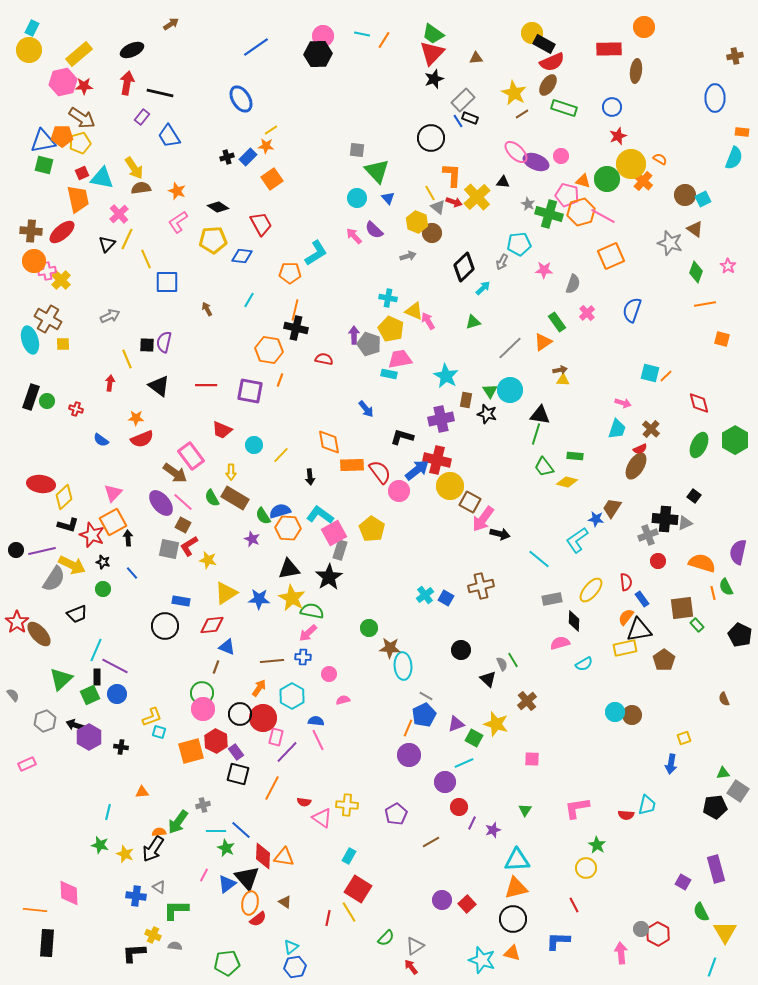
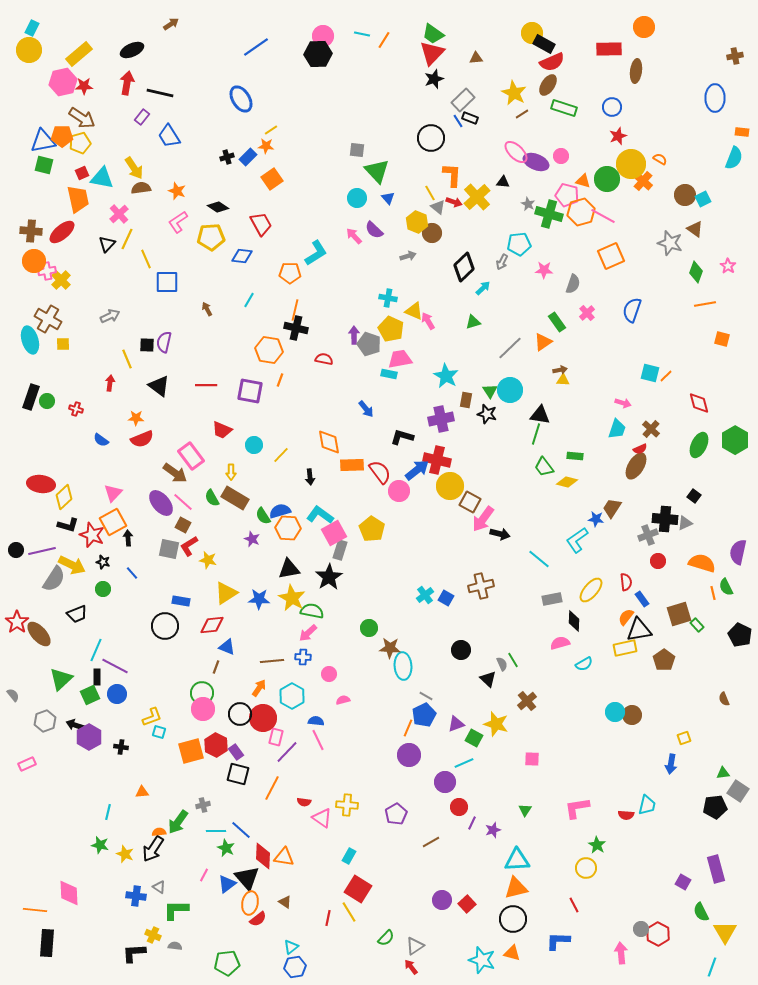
yellow pentagon at (213, 240): moved 2 px left, 3 px up
brown square at (682, 608): moved 3 px left, 6 px down; rotated 10 degrees counterclockwise
red hexagon at (216, 741): moved 4 px down
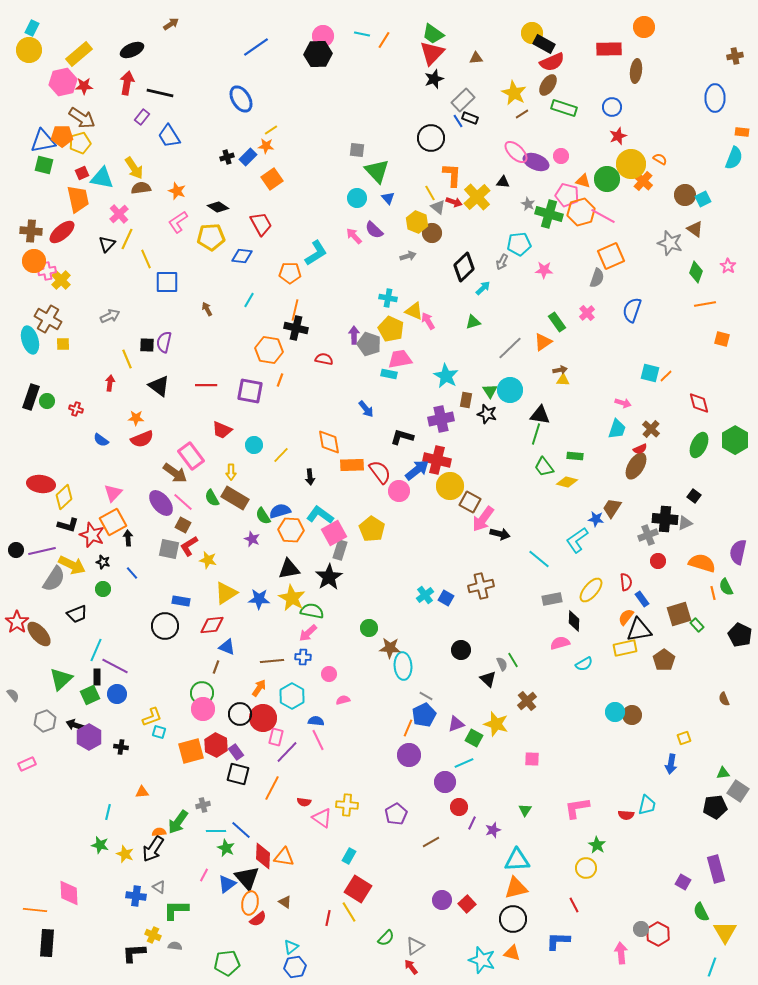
gray semicircle at (573, 284): moved 24 px right, 6 px up
orange hexagon at (288, 528): moved 3 px right, 2 px down
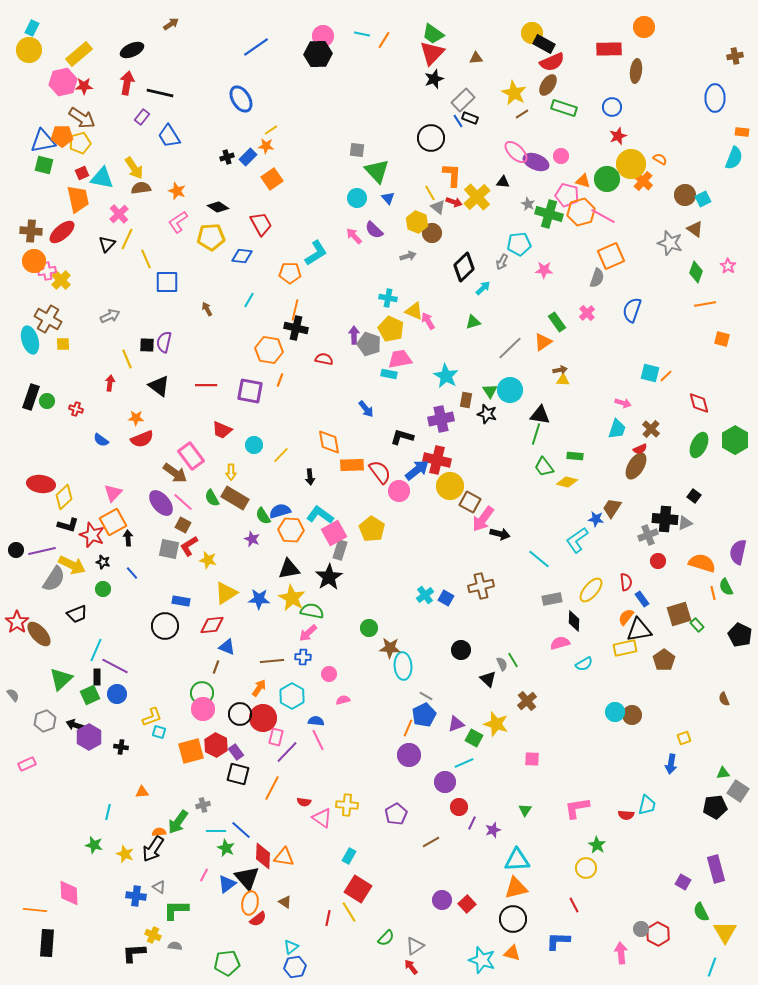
green star at (100, 845): moved 6 px left
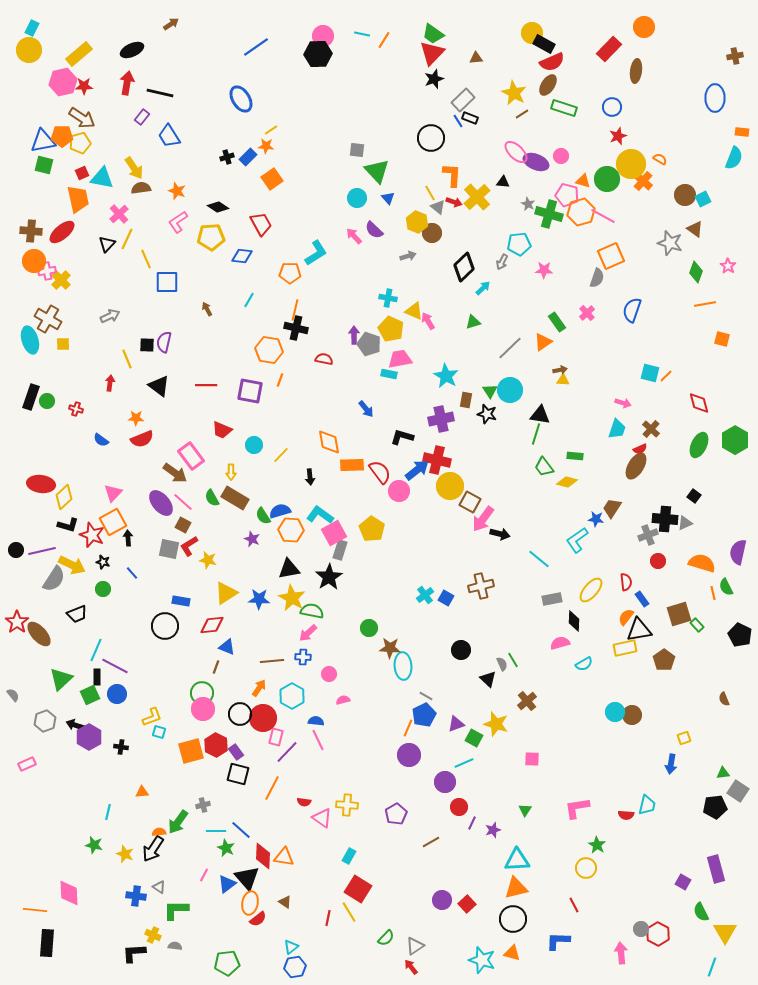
red rectangle at (609, 49): rotated 45 degrees counterclockwise
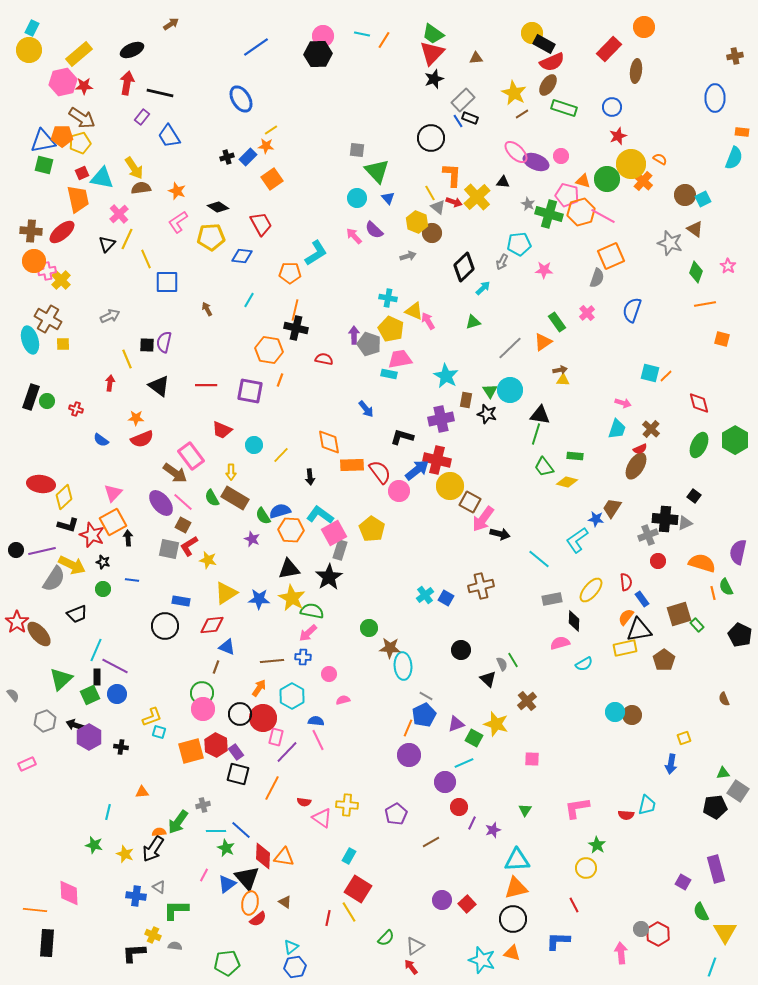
blue line at (132, 573): moved 7 px down; rotated 40 degrees counterclockwise
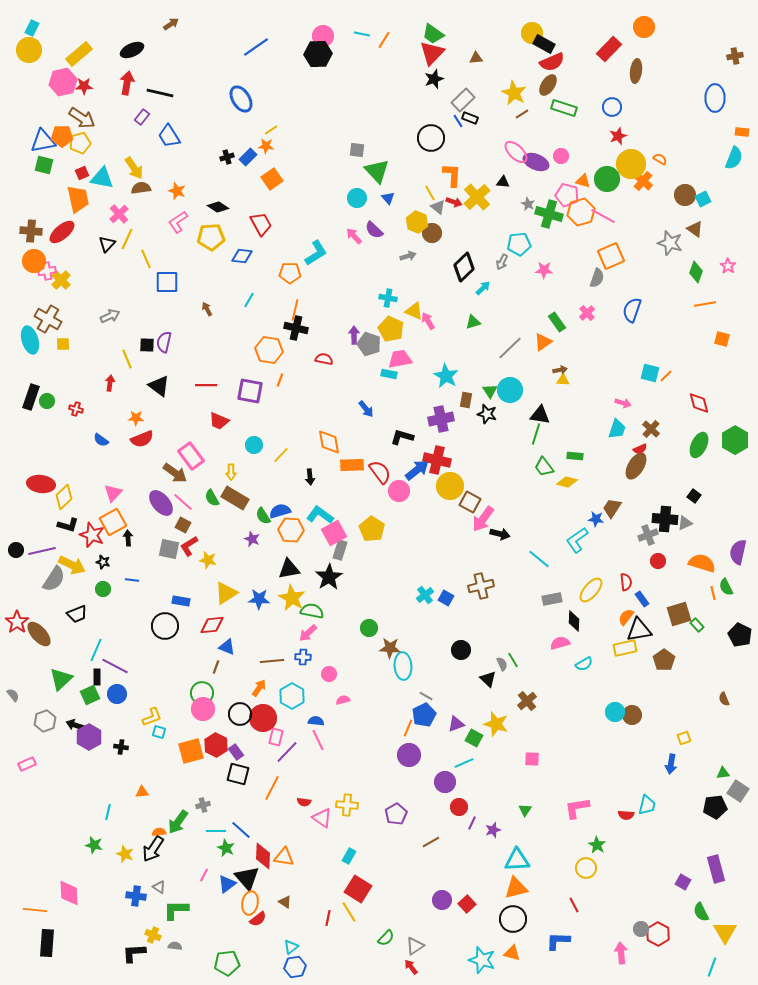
red trapezoid at (222, 430): moved 3 px left, 9 px up
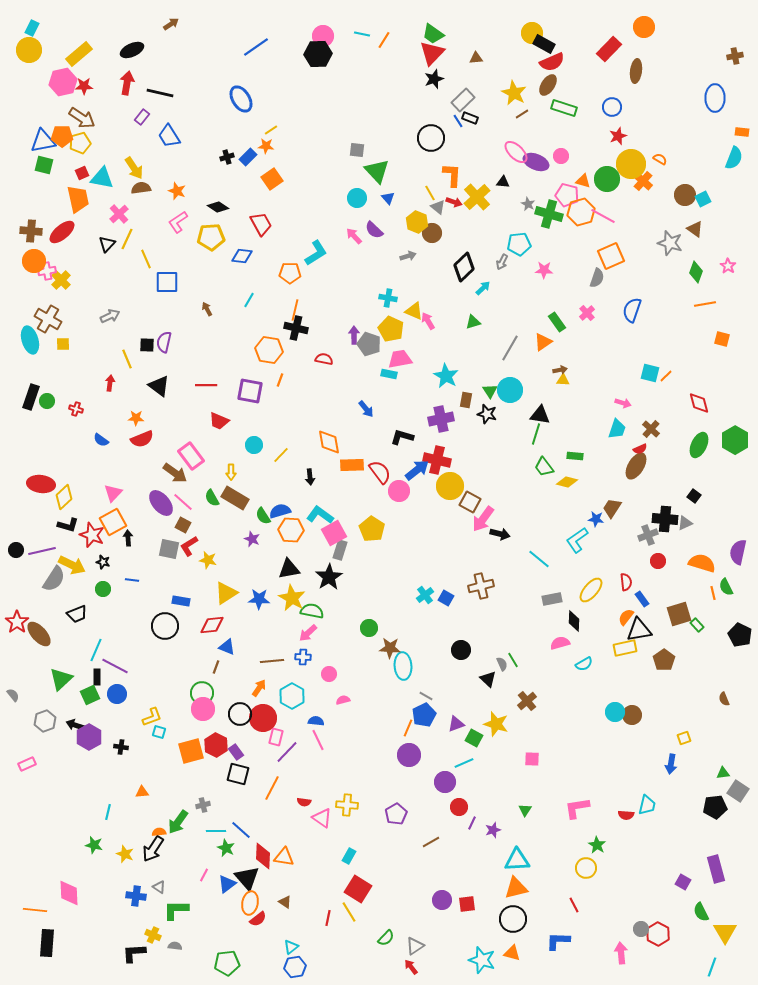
gray line at (510, 348): rotated 16 degrees counterclockwise
red square at (467, 904): rotated 36 degrees clockwise
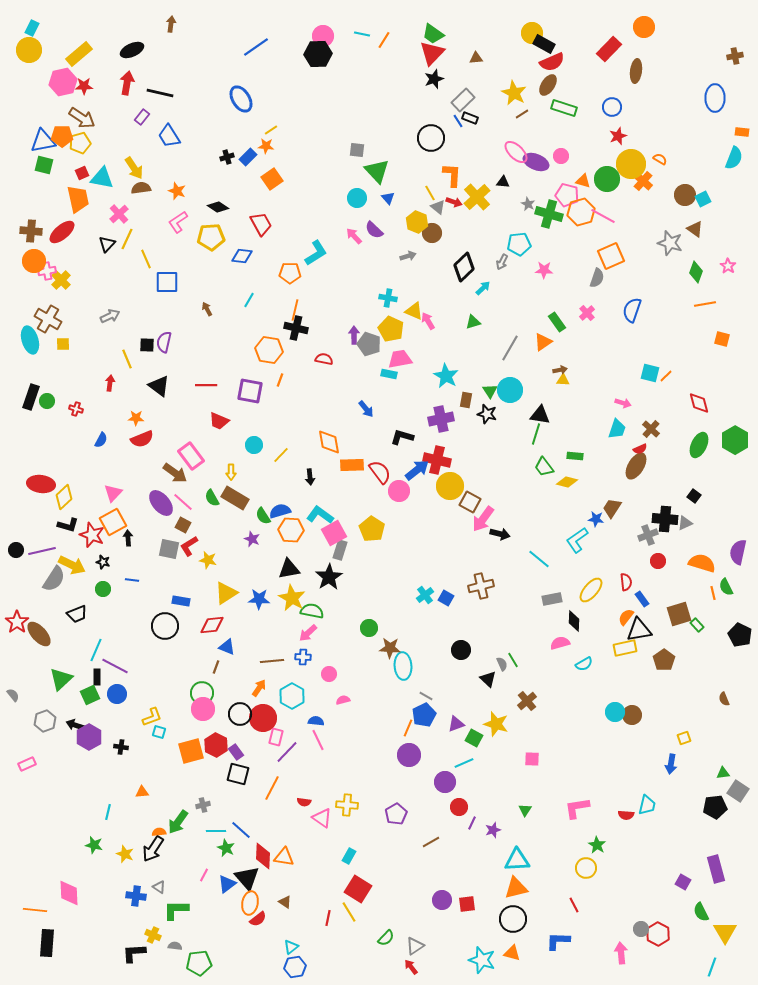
brown arrow at (171, 24): rotated 49 degrees counterclockwise
blue semicircle at (101, 440): rotated 98 degrees counterclockwise
green pentagon at (227, 963): moved 28 px left
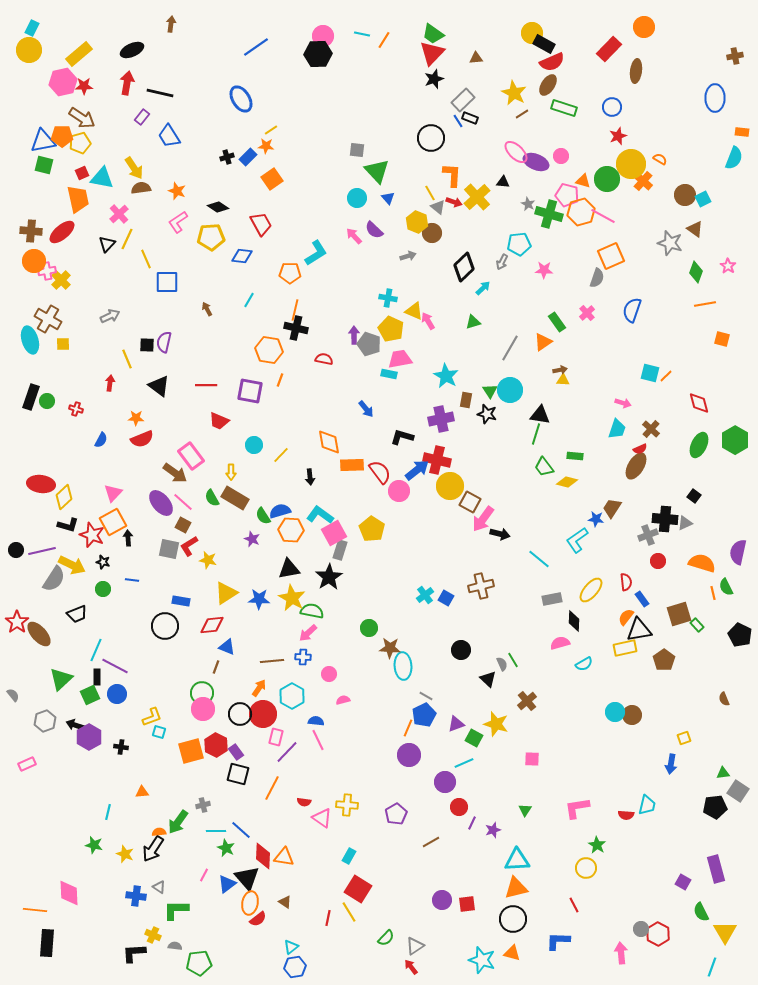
red circle at (263, 718): moved 4 px up
